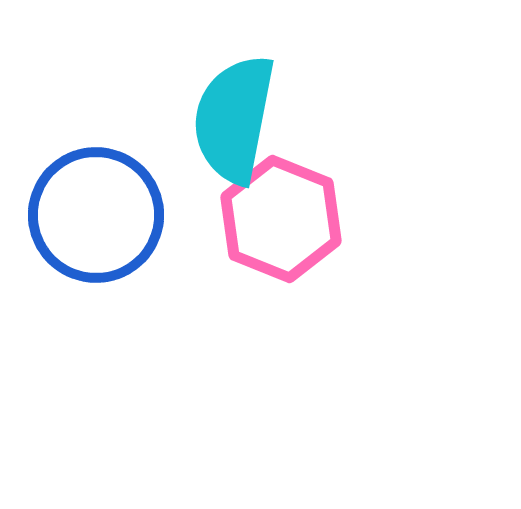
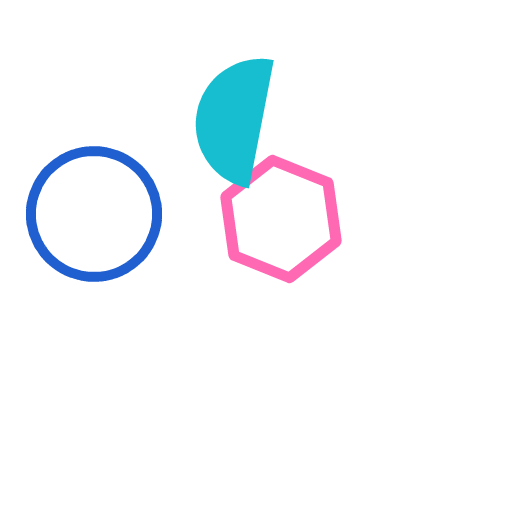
blue circle: moved 2 px left, 1 px up
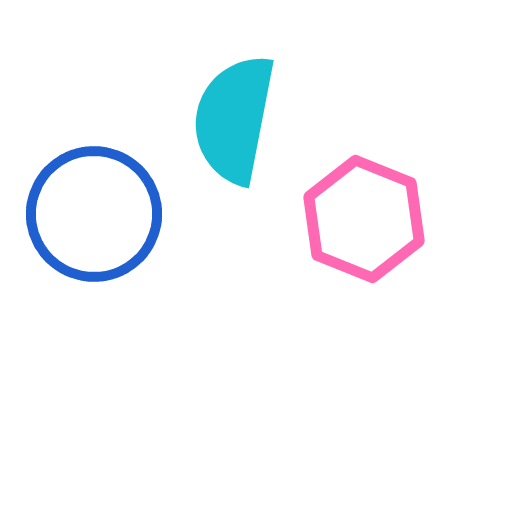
pink hexagon: moved 83 px right
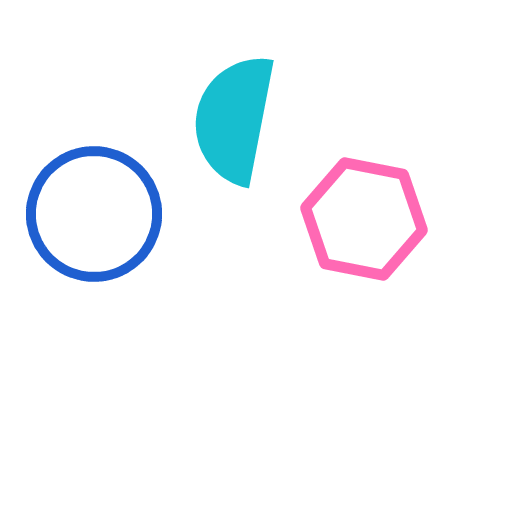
pink hexagon: rotated 11 degrees counterclockwise
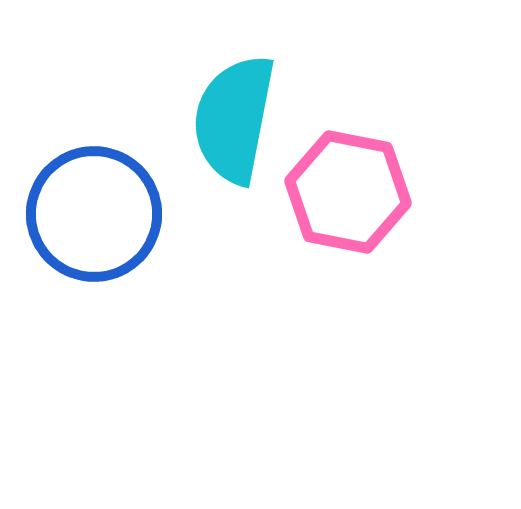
pink hexagon: moved 16 px left, 27 px up
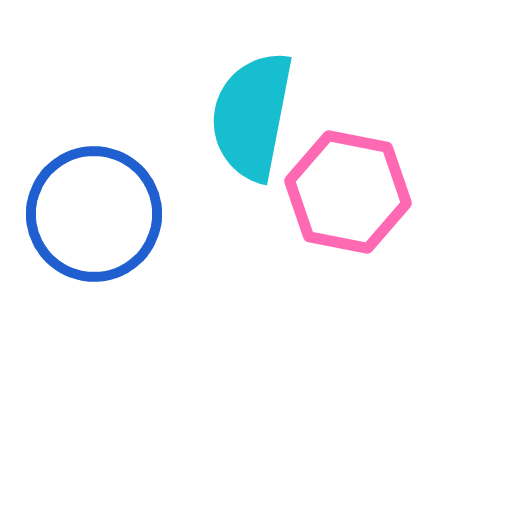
cyan semicircle: moved 18 px right, 3 px up
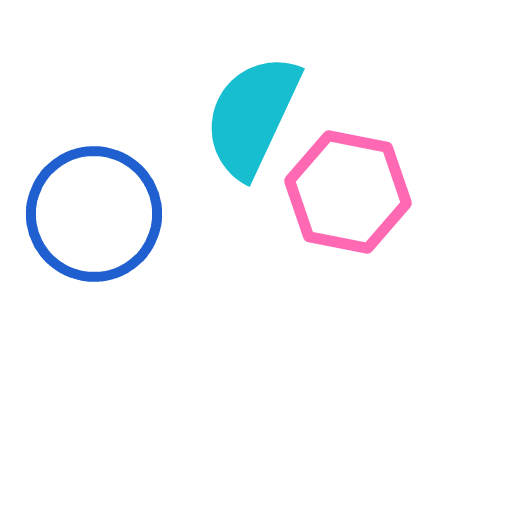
cyan semicircle: rotated 14 degrees clockwise
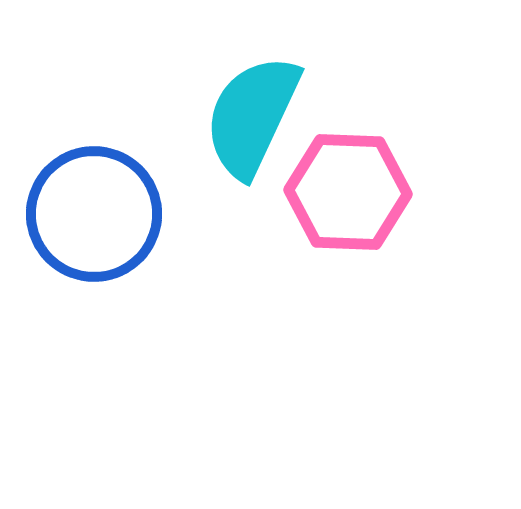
pink hexagon: rotated 9 degrees counterclockwise
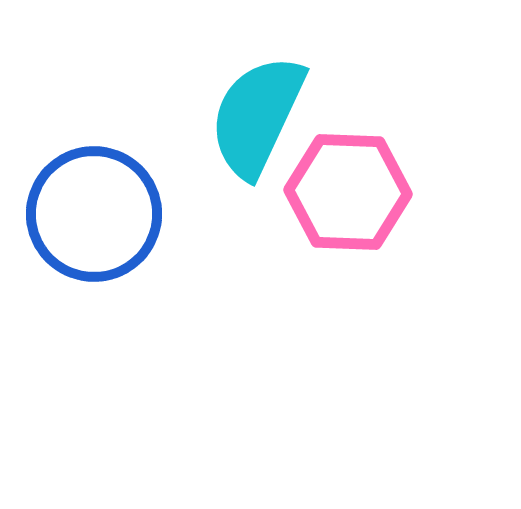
cyan semicircle: moved 5 px right
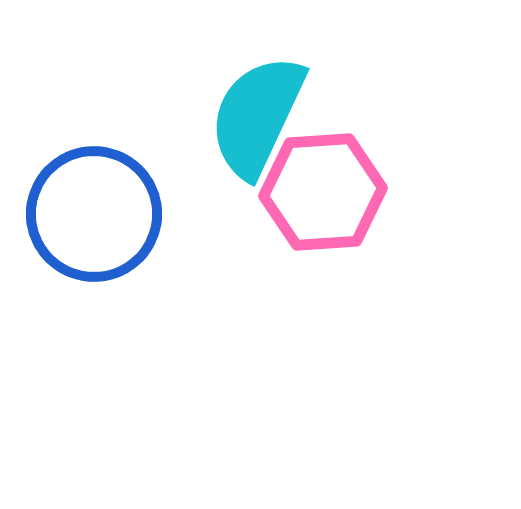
pink hexagon: moved 25 px left; rotated 6 degrees counterclockwise
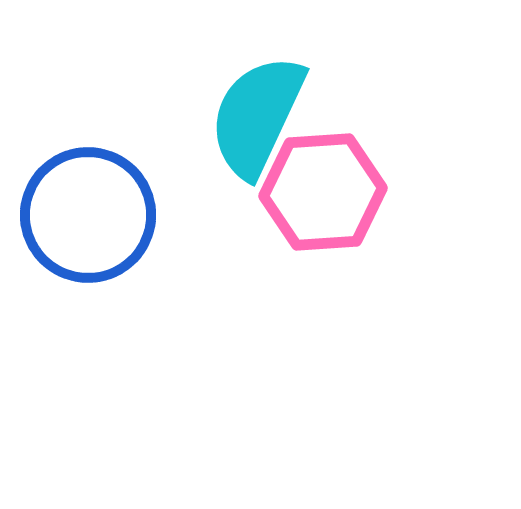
blue circle: moved 6 px left, 1 px down
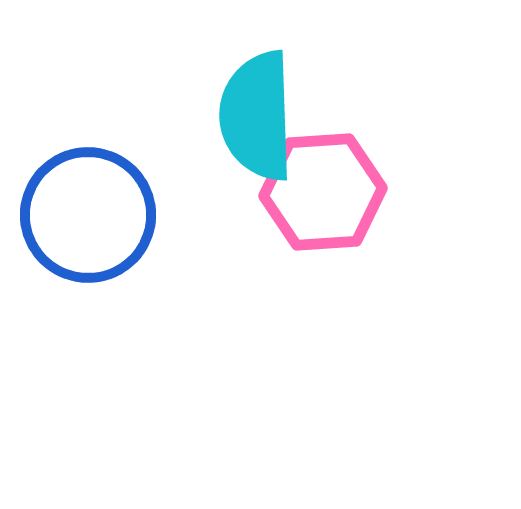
cyan semicircle: rotated 27 degrees counterclockwise
